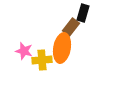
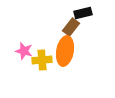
black rectangle: rotated 60 degrees clockwise
orange ellipse: moved 3 px right, 3 px down
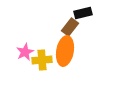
brown rectangle: moved 1 px left
pink star: moved 1 px right, 1 px down; rotated 30 degrees clockwise
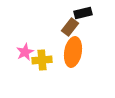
orange ellipse: moved 8 px right, 1 px down
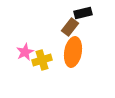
yellow cross: rotated 12 degrees counterclockwise
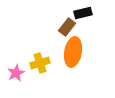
brown rectangle: moved 3 px left
pink star: moved 9 px left, 21 px down
yellow cross: moved 2 px left, 3 px down
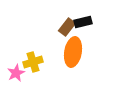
black rectangle: moved 9 px down
yellow cross: moved 7 px left, 1 px up
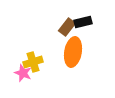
pink star: moved 7 px right; rotated 24 degrees counterclockwise
